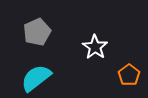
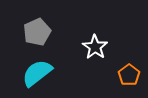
cyan semicircle: moved 1 px right, 5 px up
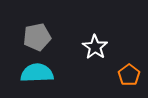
gray pentagon: moved 5 px down; rotated 12 degrees clockwise
cyan semicircle: rotated 36 degrees clockwise
